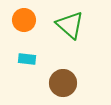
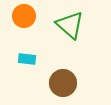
orange circle: moved 4 px up
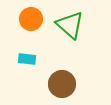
orange circle: moved 7 px right, 3 px down
brown circle: moved 1 px left, 1 px down
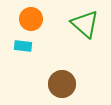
green triangle: moved 15 px right, 1 px up
cyan rectangle: moved 4 px left, 13 px up
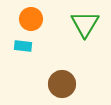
green triangle: rotated 20 degrees clockwise
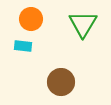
green triangle: moved 2 px left
brown circle: moved 1 px left, 2 px up
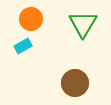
cyan rectangle: rotated 36 degrees counterclockwise
brown circle: moved 14 px right, 1 px down
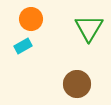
green triangle: moved 6 px right, 4 px down
brown circle: moved 2 px right, 1 px down
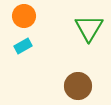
orange circle: moved 7 px left, 3 px up
brown circle: moved 1 px right, 2 px down
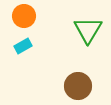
green triangle: moved 1 px left, 2 px down
